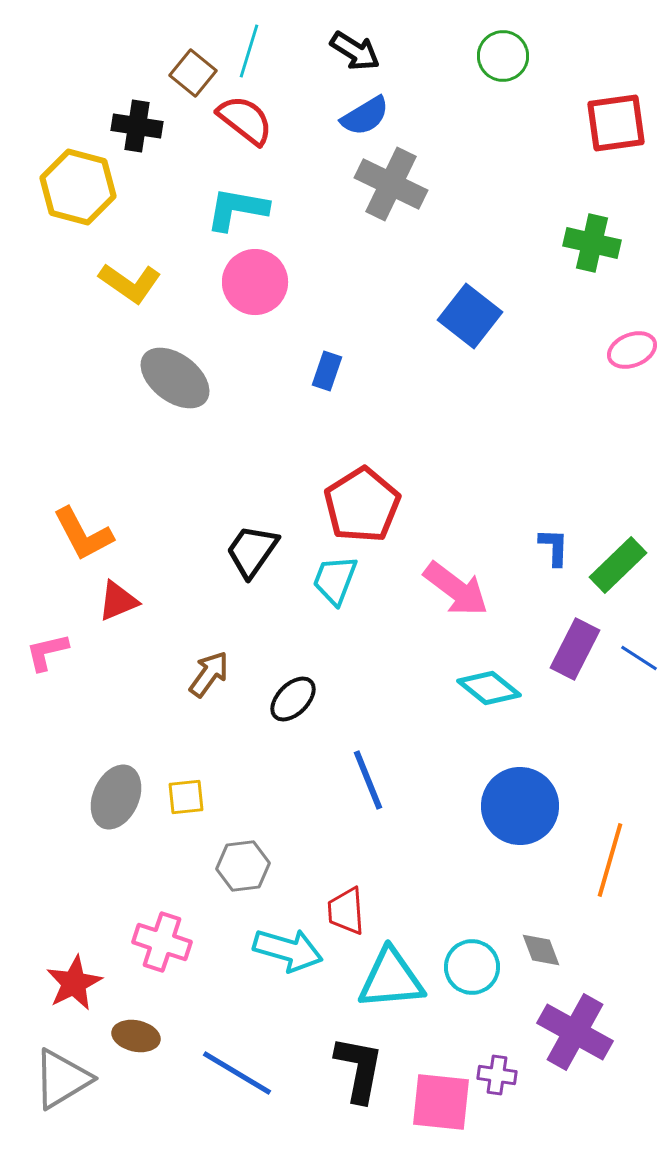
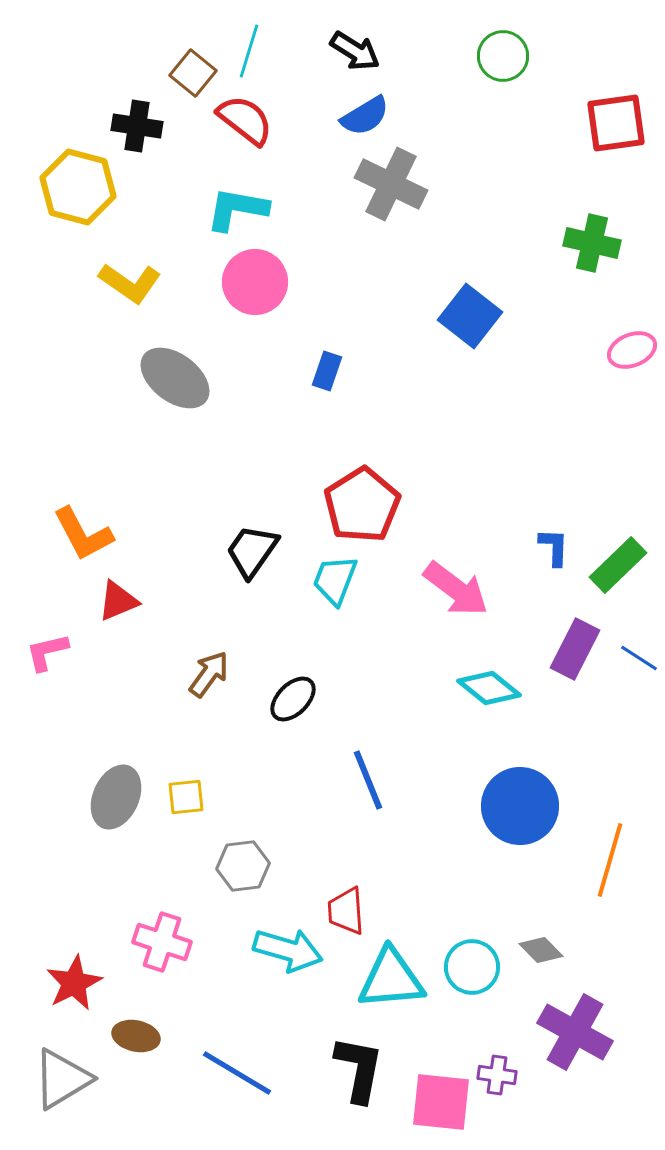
gray diamond at (541, 950): rotated 24 degrees counterclockwise
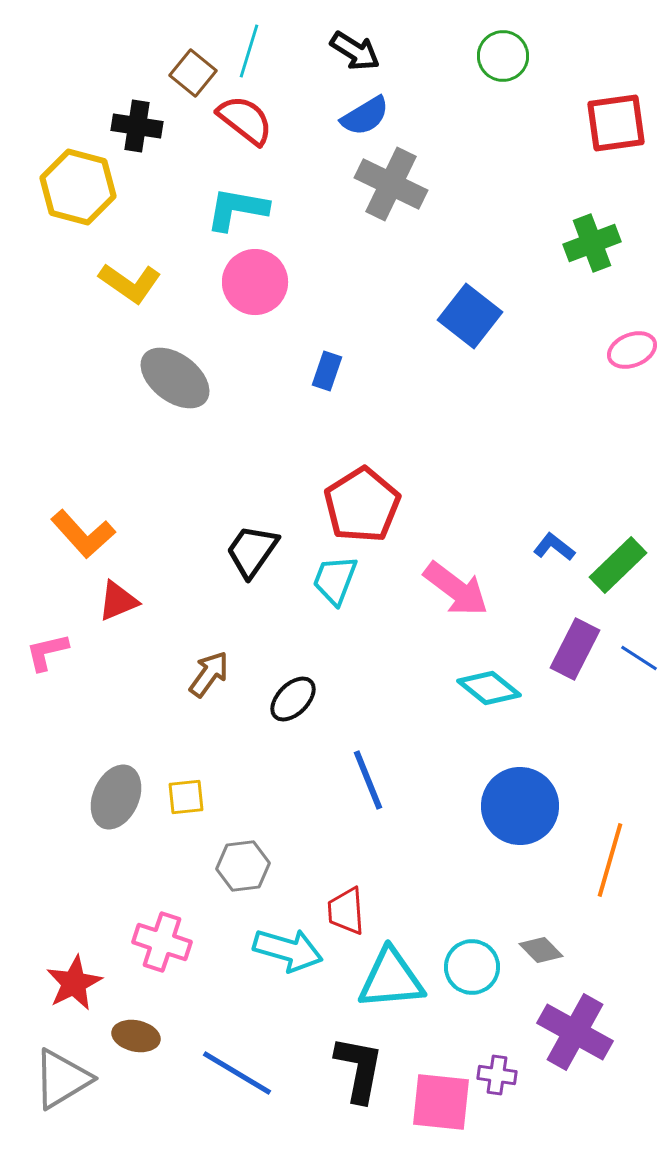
green cross at (592, 243): rotated 34 degrees counterclockwise
orange L-shape at (83, 534): rotated 14 degrees counterclockwise
blue L-shape at (554, 547): rotated 54 degrees counterclockwise
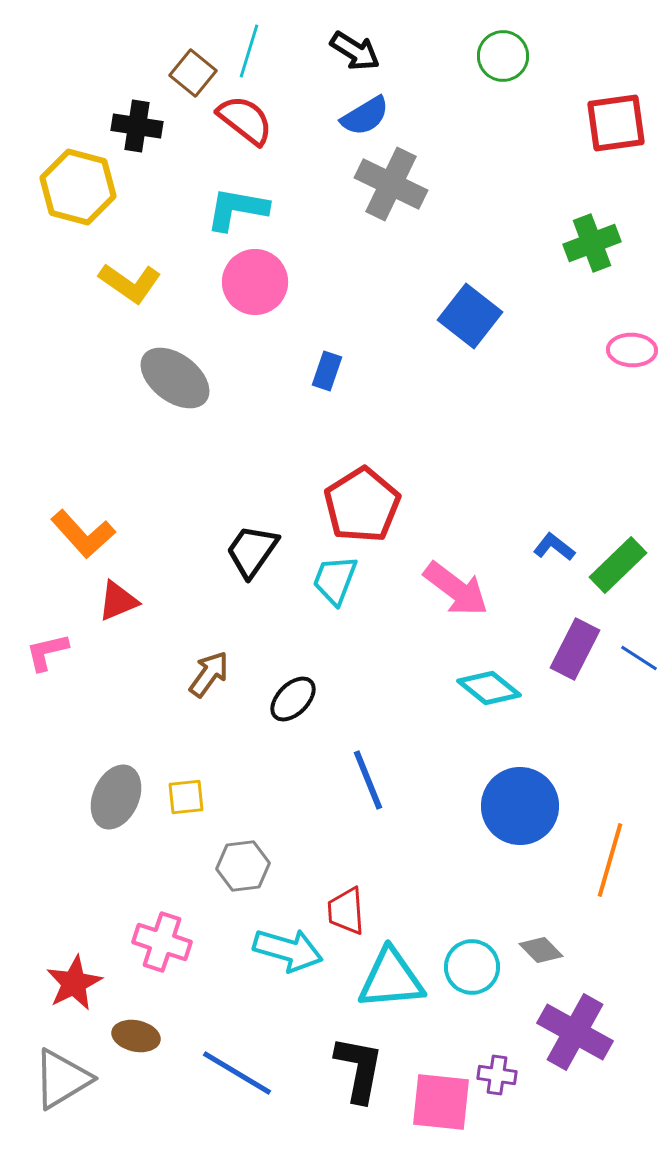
pink ellipse at (632, 350): rotated 24 degrees clockwise
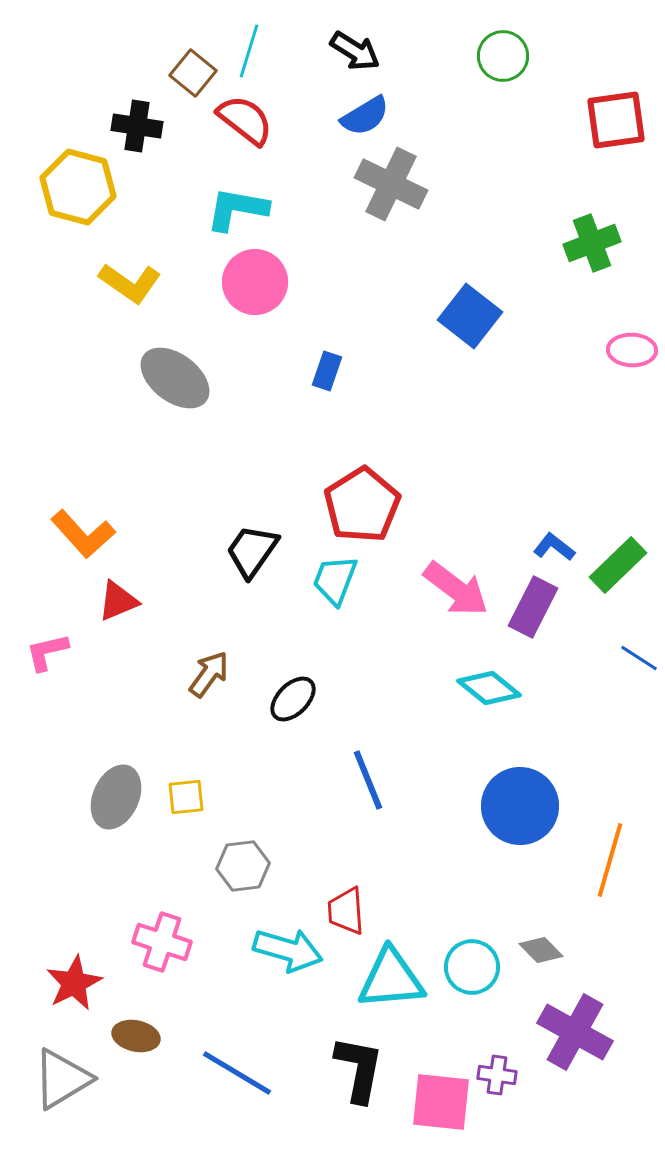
red square at (616, 123): moved 3 px up
purple rectangle at (575, 649): moved 42 px left, 42 px up
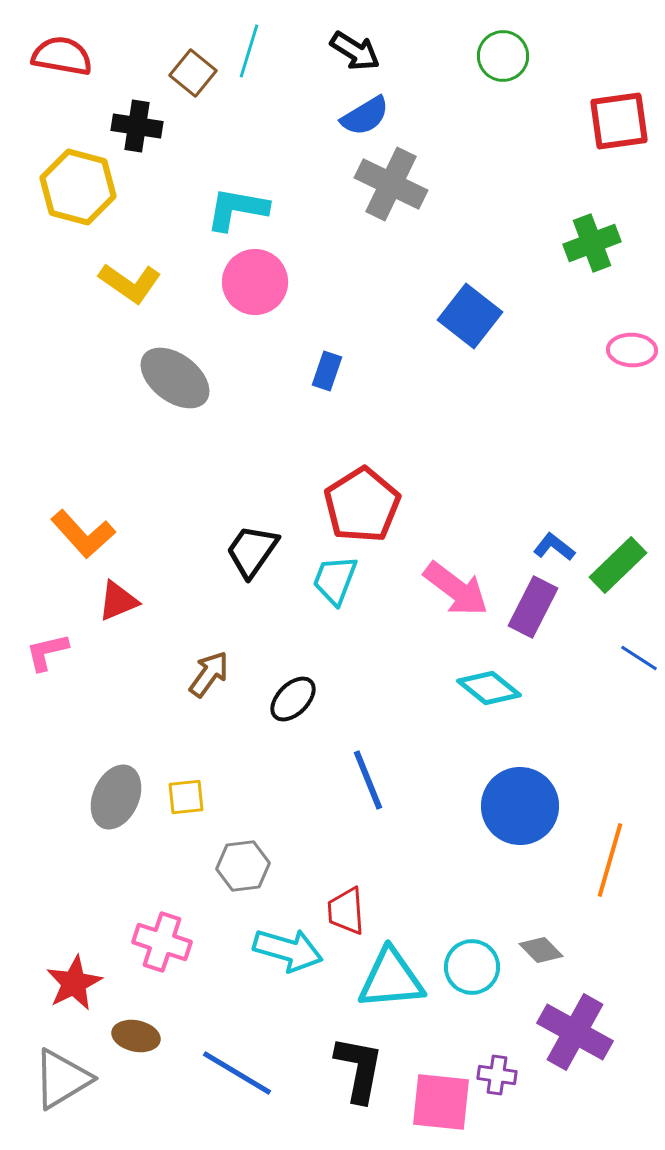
red semicircle at (245, 120): moved 183 px left, 64 px up; rotated 28 degrees counterclockwise
red square at (616, 120): moved 3 px right, 1 px down
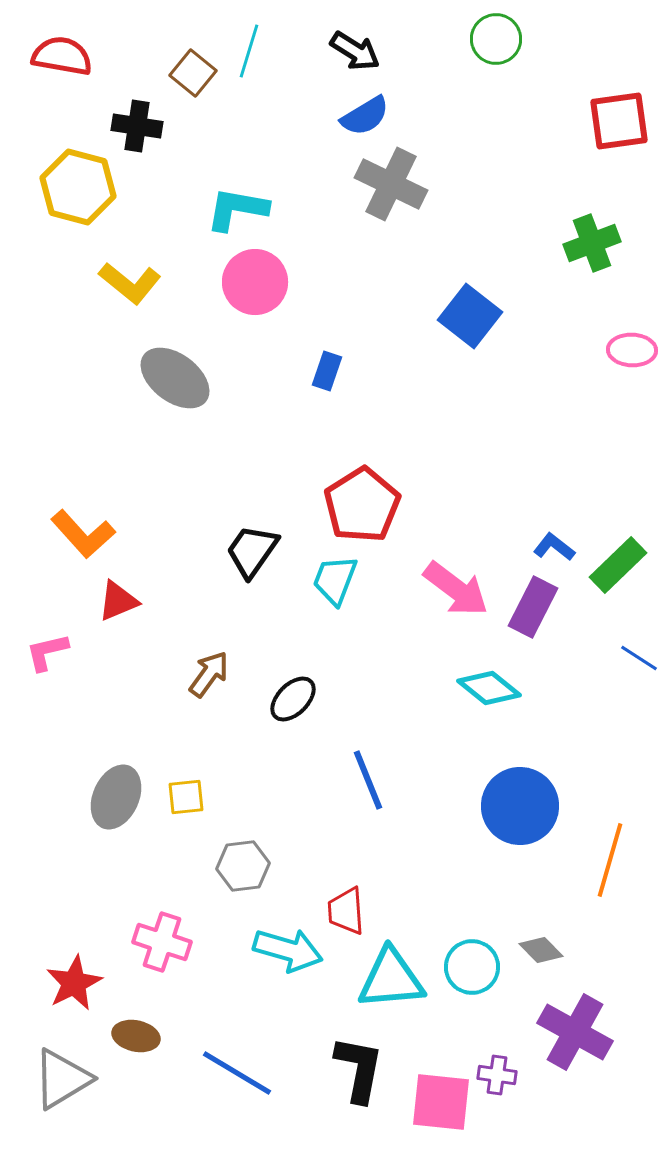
green circle at (503, 56): moved 7 px left, 17 px up
yellow L-shape at (130, 283): rotated 4 degrees clockwise
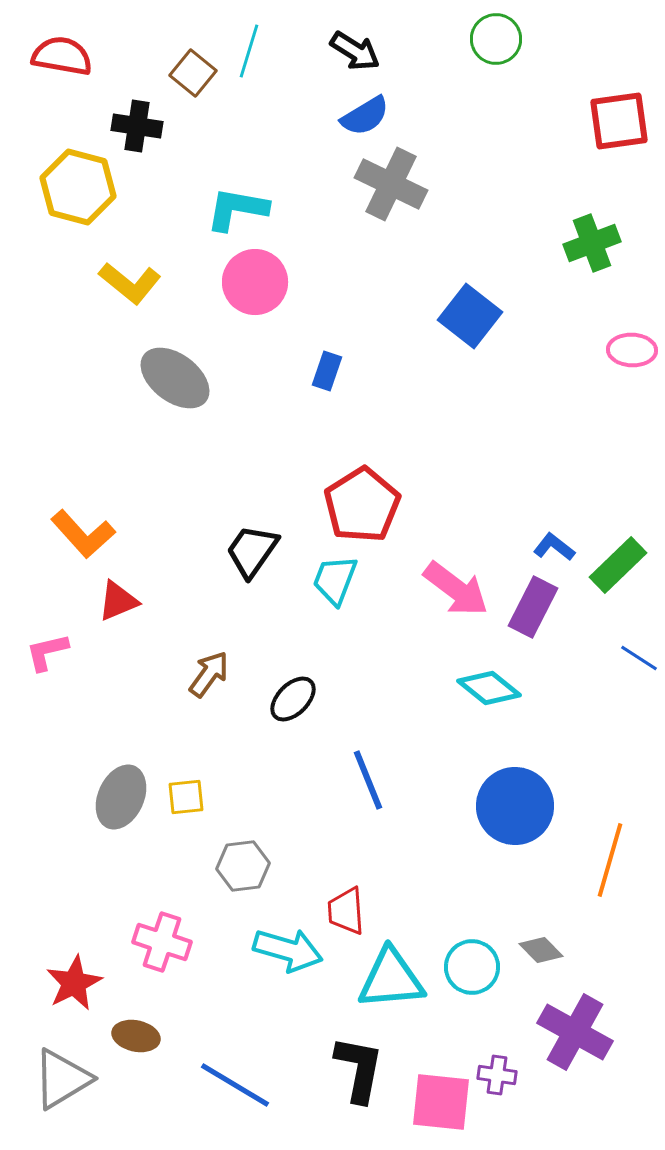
gray ellipse at (116, 797): moved 5 px right
blue circle at (520, 806): moved 5 px left
blue line at (237, 1073): moved 2 px left, 12 px down
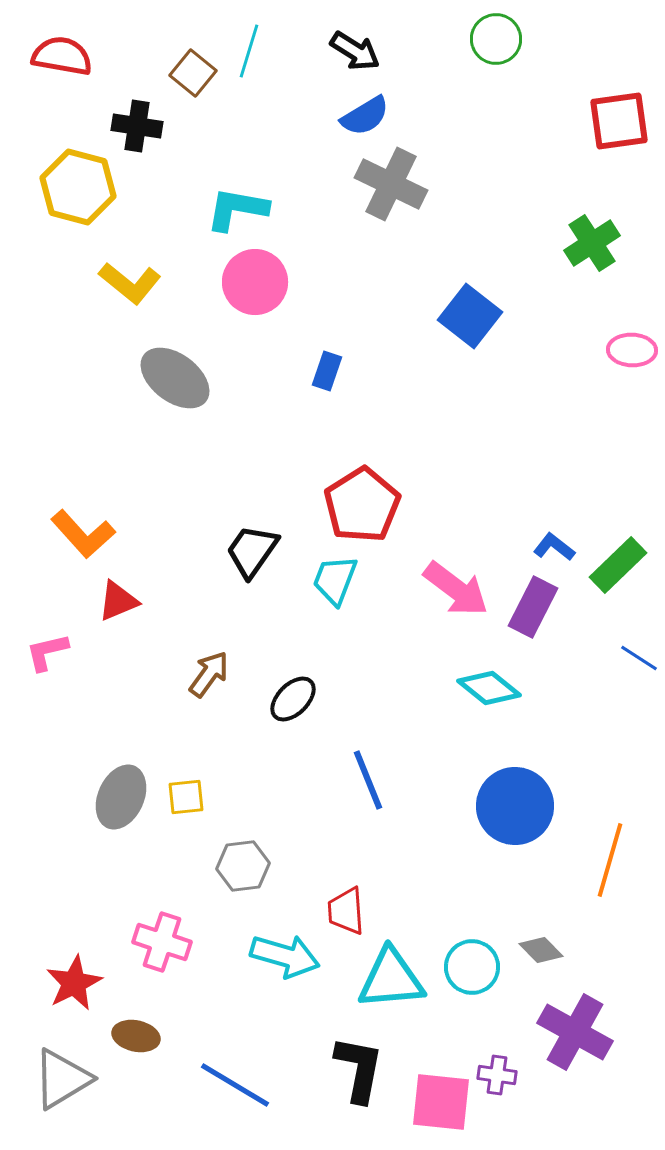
green cross at (592, 243): rotated 12 degrees counterclockwise
cyan arrow at (288, 950): moved 3 px left, 6 px down
